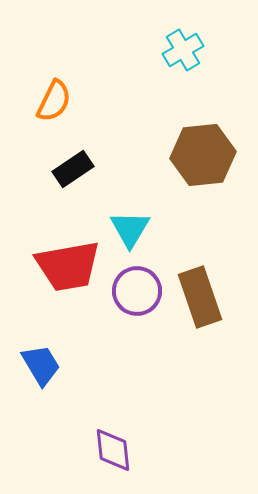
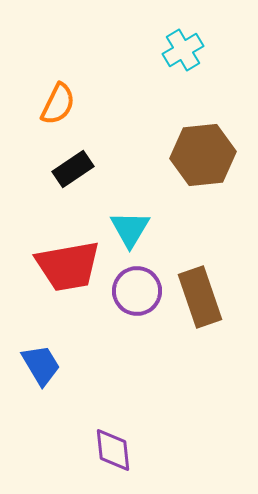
orange semicircle: moved 4 px right, 3 px down
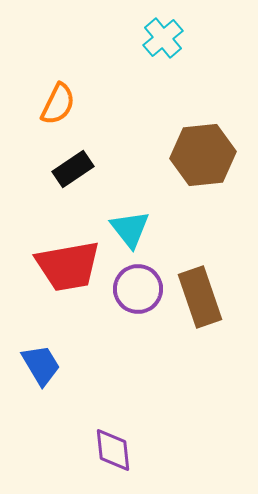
cyan cross: moved 20 px left, 12 px up; rotated 9 degrees counterclockwise
cyan triangle: rotated 9 degrees counterclockwise
purple circle: moved 1 px right, 2 px up
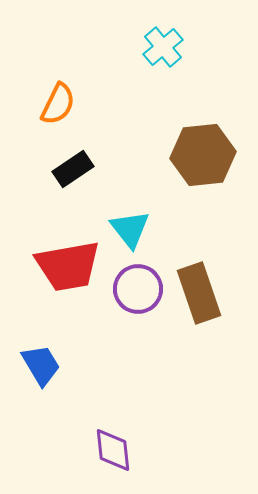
cyan cross: moved 9 px down
brown rectangle: moved 1 px left, 4 px up
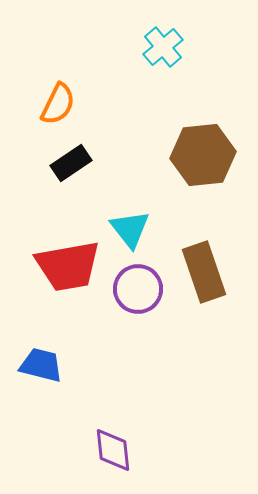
black rectangle: moved 2 px left, 6 px up
brown rectangle: moved 5 px right, 21 px up
blue trapezoid: rotated 45 degrees counterclockwise
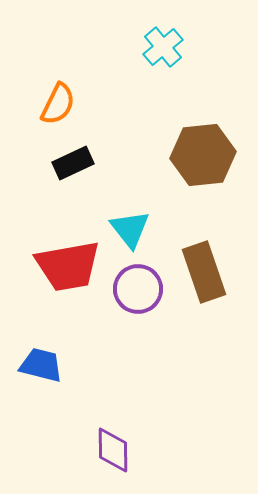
black rectangle: moved 2 px right; rotated 9 degrees clockwise
purple diamond: rotated 6 degrees clockwise
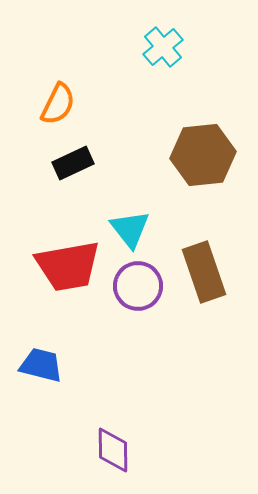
purple circle: moved 3 px up
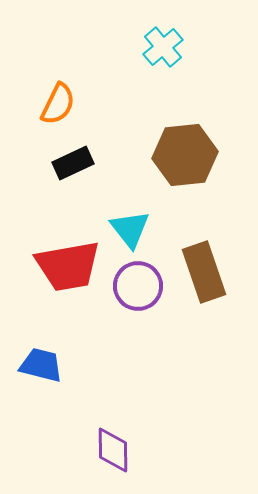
brown hexagon: moved 18 px left
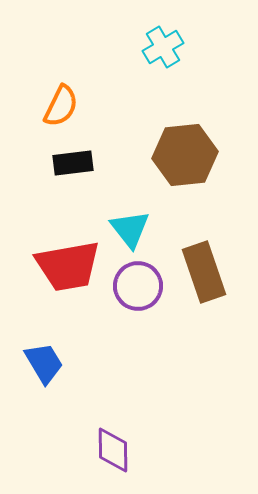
cyan cross: rotated 9 degrees clockwise
orange semicircle: moved 3 px right, 2 px down
black rectangle: rotated 18 degrees clockwise
blue trapezoid: moved 3 px right, 2 px up; rotated 45 degrees clockwise
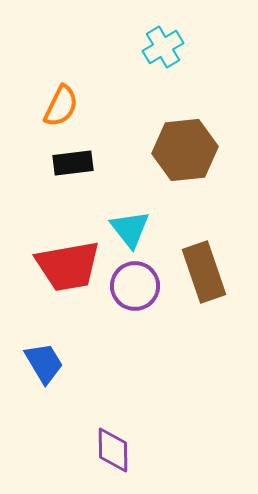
brown hexagon: moved 5 px up
purple circle: moved 3 px left
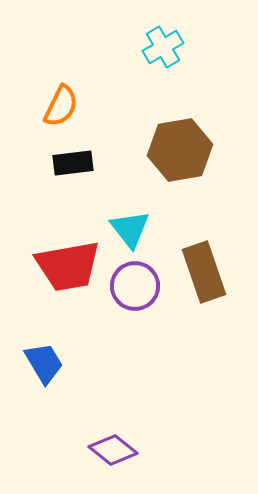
brown hexagon: moved 5 px left; rotated 4 degrees counterclockwise
purple diamond: rotated 51 degrees counterclockwise
